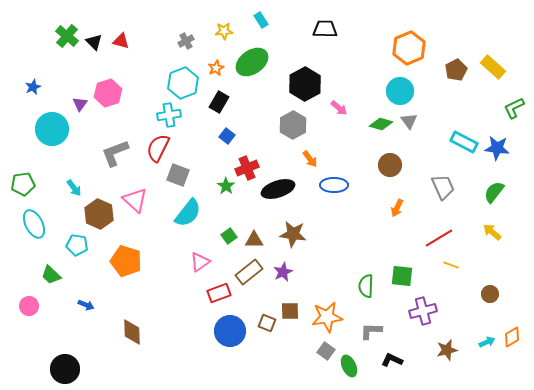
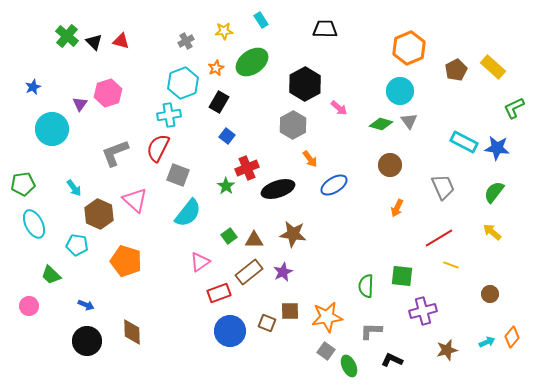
blue ellipse at (334, 185): rotated 32 degrees counterclockwise
orange diamond at (512, 337): rotated 20 degrees counterclockwise
black circle at (65, 369): moved 22 px right, 28 px up
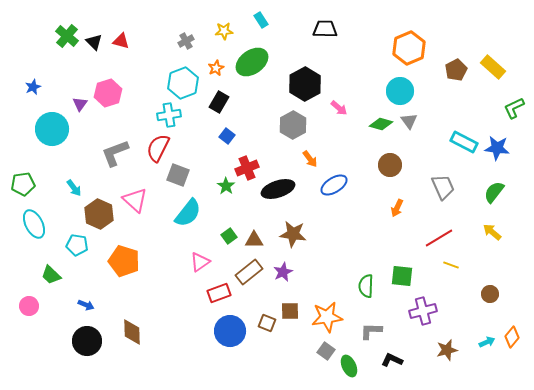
orange pentagon at (126, 261): moved 2 px left
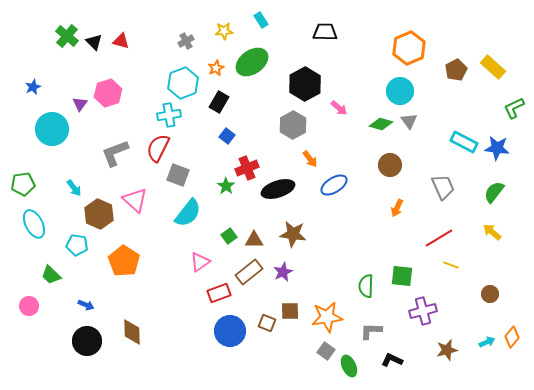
black trapezoid at (325, 29): moved 3 px down
orange pentagon at (124, 261): rotated 16 degrees clockwise
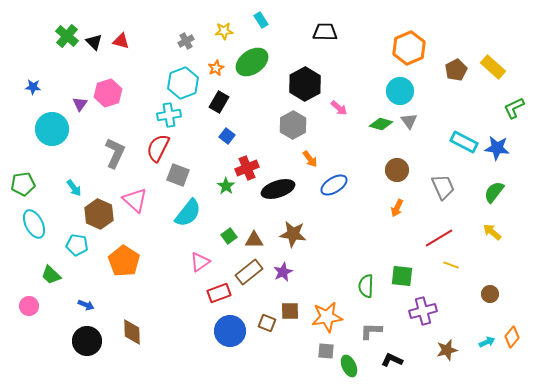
blue star at (33, 87): rotated 28 degrees clockwise
gray L-shape at (115, 153): rotated 136 degrees clockwise
brown circle at (390, 165): moved 7 px right, 5 px down
gray square at (326, 351): rotated 30 degrees counterclockwise
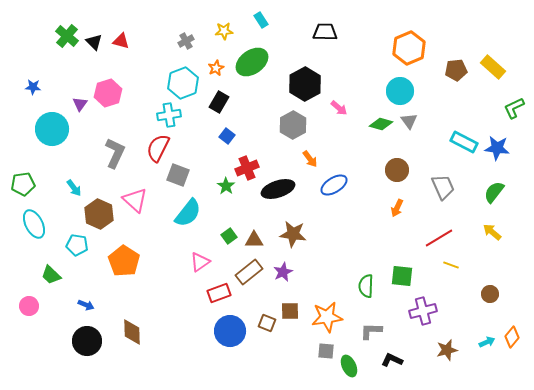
brown pentagon at (456, 70): rotated 20 degrees clockwise
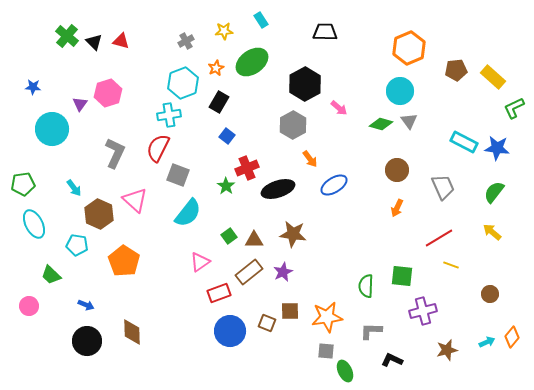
yellow rectangle at (493, 67): moved 10 px down
green ellipse at (349, 366): moved 4 px left, 5 px down
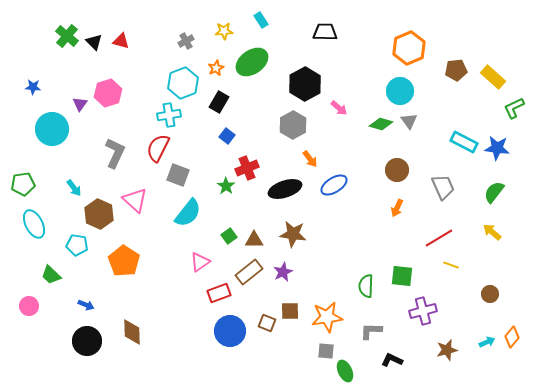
black ellipse at (278, 189): moved 7 px right
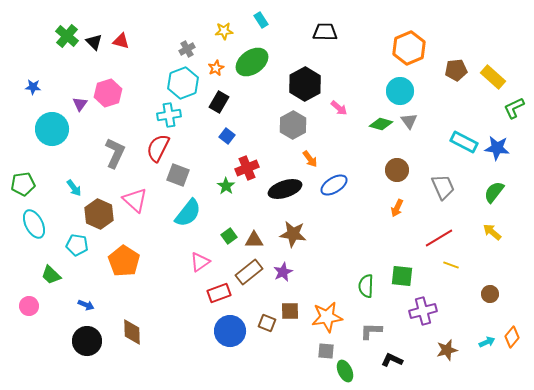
gray cross at (186, 41): moved 1 px right, 8 px down
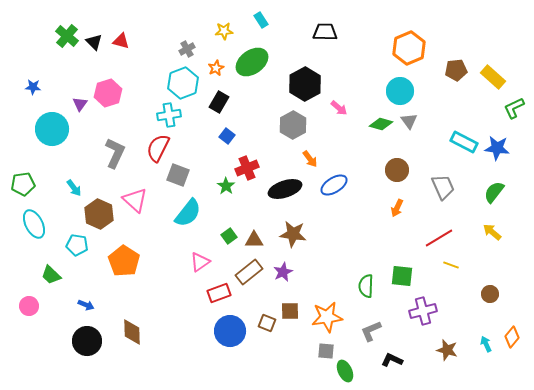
gray L-shape at (371, 331): rotated 25 degrees counterclockwise
cyan arrow at (487, 342): moved 1 px left, 2 px down; rotated 91 degrees counterclockwise
brown star at (447, 350): rotated 30 degrees clockwise
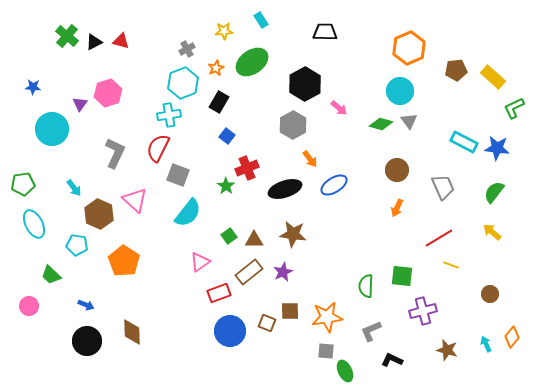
black triangle at (94, 42): rotated 48 degrees clockwise
